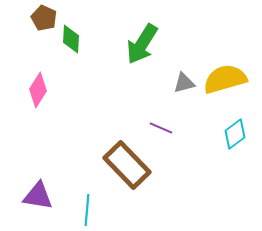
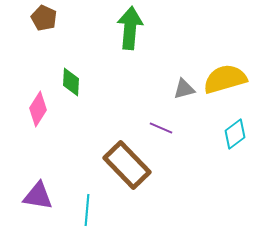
green diamond: moved 43 px down
green arrow: moved 12 px left, 16 px up; rotated 153 degrees clockwise
gray triangle: moved 6 px down
pink diamond: moved 19 px down
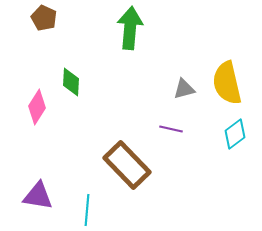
yellow semicircle: moved 2 px right, 4 px down; rotated 87 degrees counterclockwise
pink diamond: moved 1 px left, 2 px up
purple line: moved 10 px right, 1 px down; rotated 10 degrees counterclockwise
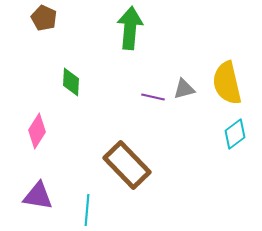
pink diamond: moved 24 px down
purple line: moved 18 px left, 32 px up
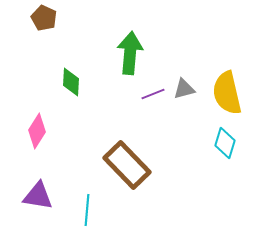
green arrow: moved 25 px down
yellow semicircle: moved 10 px down
purple line: moved 3 px up; rotated 35 degrees counterclockwise
cyan diamond: moved 10 px left, 9 px down; rotated 36 degrees counterclockwise
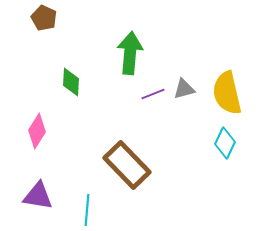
cyan diamond: rotated 8 degrees clockwise
